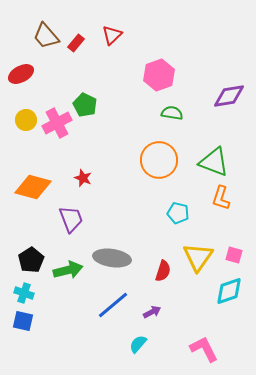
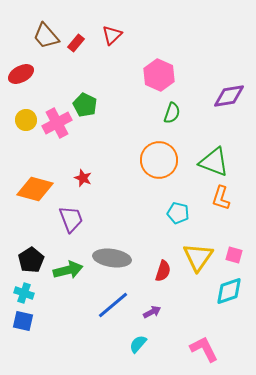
pink hexagon: rotated 16 degrees counterclockwise
green semicircle: rotated 100 degrees clockwise
orange diamond: moved 2 px right, 2 px down
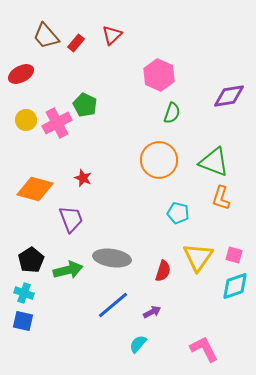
cyan diamond: moved 6 px right, 5 px up
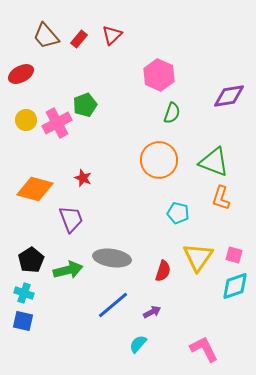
red rectangle: moved 3 px right, 4 px up
green pentagon: rotated 25 degrees clockwise
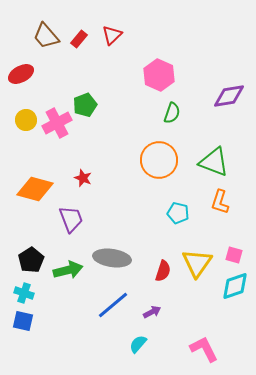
orange L-shape: moved 1 px left, 4 px down
yellow triangle: moved 1 px left, 6 px down
